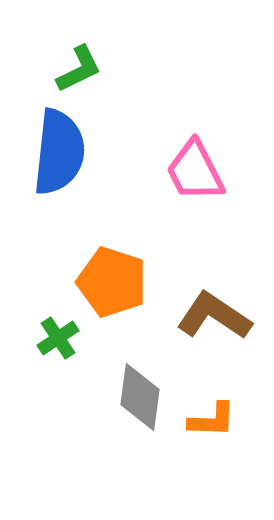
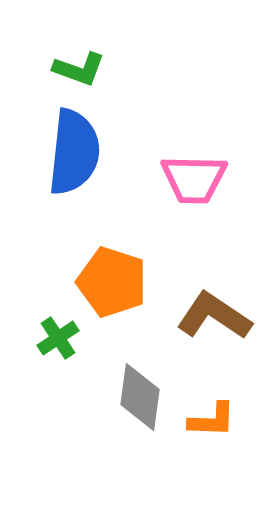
green L-shape: rotated 46 degrees clockwise
blue semicircle: moved 15 px right
pink trapezoid: moved 1 px left, 8 px down; rotated 62 degrees counterclockwise
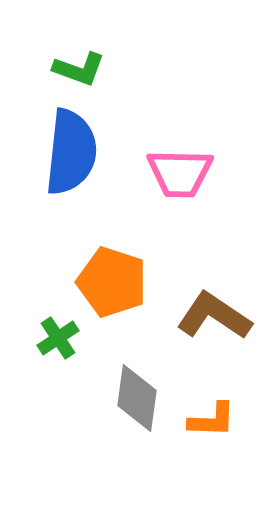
blue semicircle: moved 3 px left
pink trapezoid: moved 14 px left, 6 px up
gray diamond: moved 3 px left, 1 px down
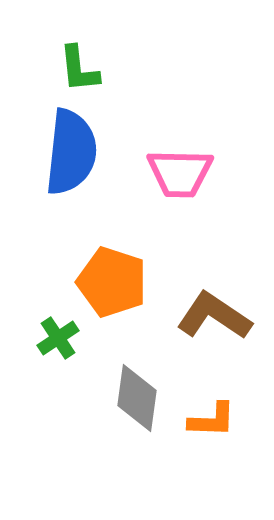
green L-shape: rotated 64 degrees clockwise
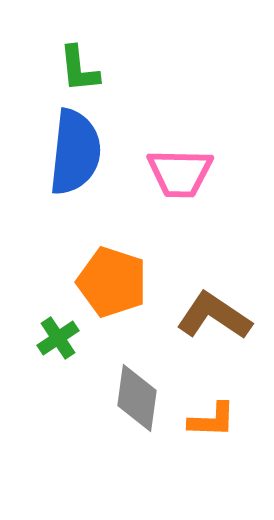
blue semicircle: moved 4 px right
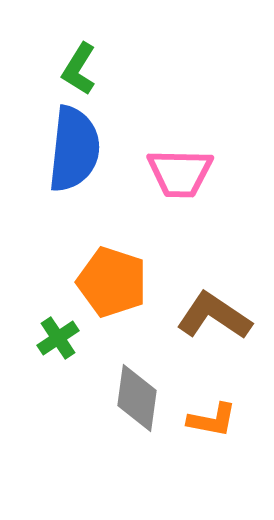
green L-shape: rotated 38 degrees clockwise
blue semicircle: moved 1 px left, 3 px up
orange L-shape: rotated 9 degrees clockwise
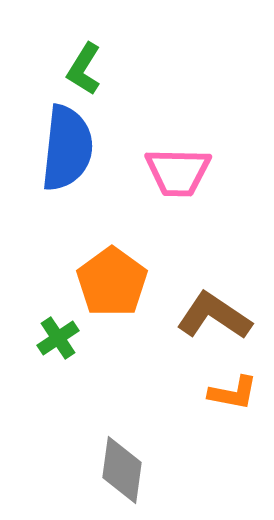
green L-shape: moved 5 px right
blue semicircle: moved 7 px left, 1 px up
pink trapezoid: moved 2 px left, 1 px up
orange pentagon: rotated 18 degrees clockwise
gray diamond: moved 15 px left, 72 px down
orange L-shape: moved 21 px right, 27 px up
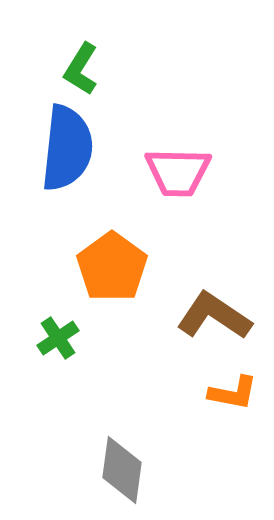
green L-shape: moved 3 px left
orange pentagon: moved 15 px up
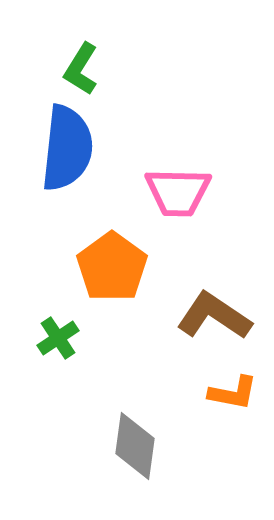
pink trapezoid: moved 20 px down
gray diamond: moved 13 px right, 24 px up
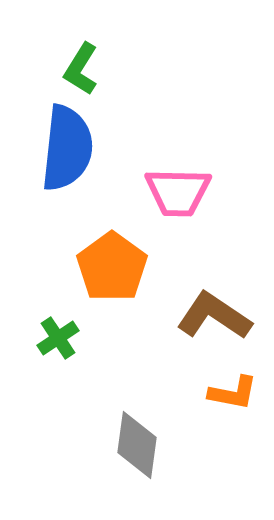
gray diamond: moved 2 px right, 1 px up
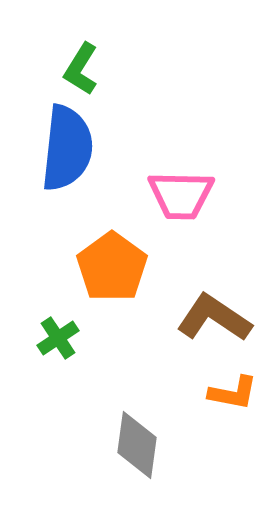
pink trapezoid: moved 3 px right, 3 px down
brown L-shape: moved 2 px down
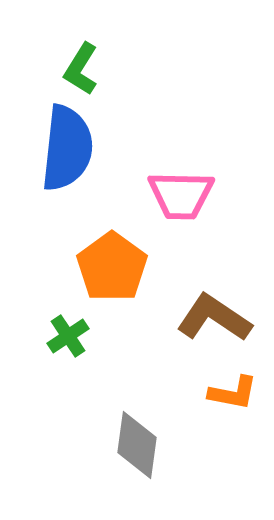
green cross: moved 10 px right, 2 px up
